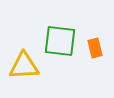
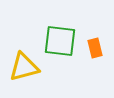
yellow triangle: moved 1 px down; rotated 12 degrees counterclockwise
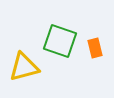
green square: rotated 12 degrees clockwise
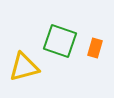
orange rectangle: rotated 30 degrees clockwise
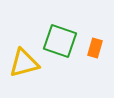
yellow triangle: moved 4 px up
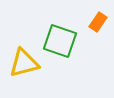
orange rectangle: moved 3 px right, 26 px up; rotated 18 degrees clockwise
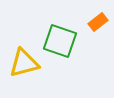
orange rectangle: rotated 18 degrees clockwise
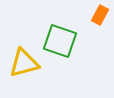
orange rectangle: moved 2 px right, 7 px up; rotated 24 degrees counterclockwise
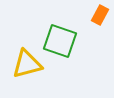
yellow triangle: moved 3 px right, 1 px down
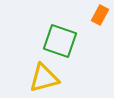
yellow triangle: moved 17 px right, 14 px down
